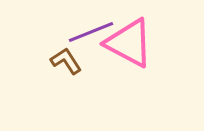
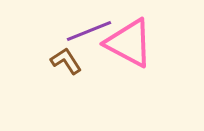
purple line: moved 2 px left, 1 px up
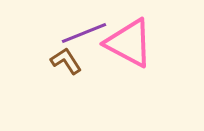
purple line: moved 5 px left, 2 px down
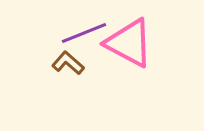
brown L-shape: moved 2 px right, 2 px down; rotated 16 degrees counterclockwise
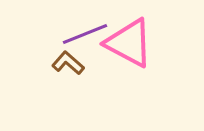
purple line: moved 1 px right, 1 px down
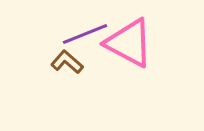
brown L-shape: moved 1 px left, 1 px up
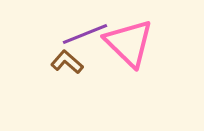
pink triangle: rotated 16 degrees clockwise
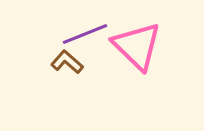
pink triangle: moved 8 px right, 3 px down
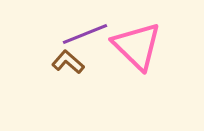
brown L-shape: moved 1 px right
